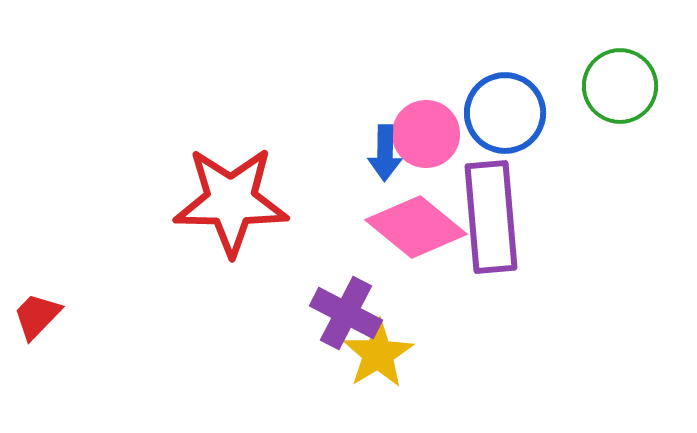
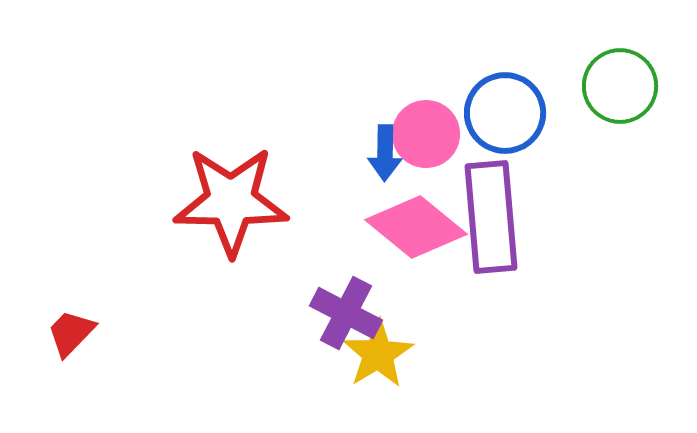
red trapezoid: moved 34 px right, 17 px down
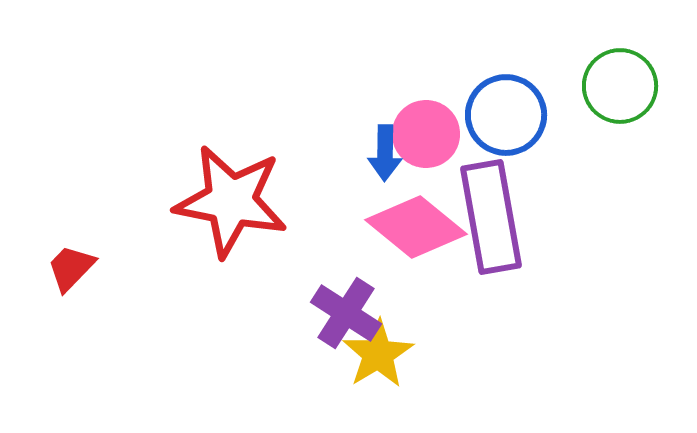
blue circle: moved 1 px right, 2 px down
red star: rotated 10 degrees clockwise
purple rectangle: rotated 5 degrees counterclockwise
purple cross: rotated 6 degrees clockwise
red trapezoid: moved 65 px up
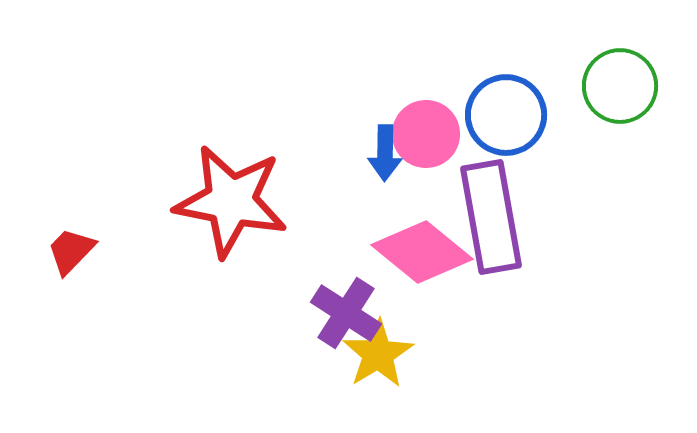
pink diamond: moved 6 px right, 25 px down
red trapezoid: moved 17 px up
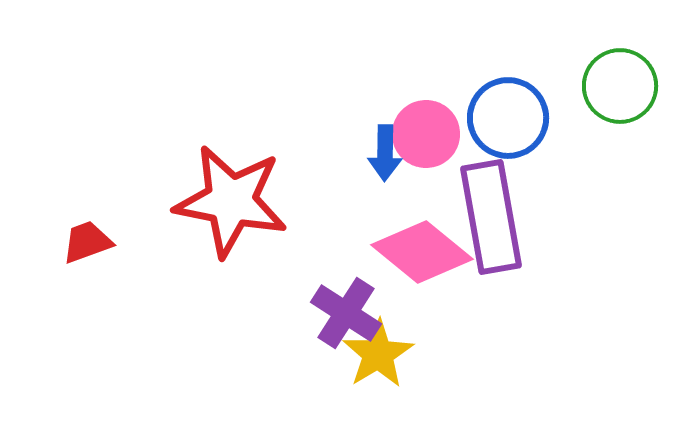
blue circle: moved 2 px right, 3 px down
red trapezoid: moved 16 px right, 9 px up; rotated 26 degrees clockwise
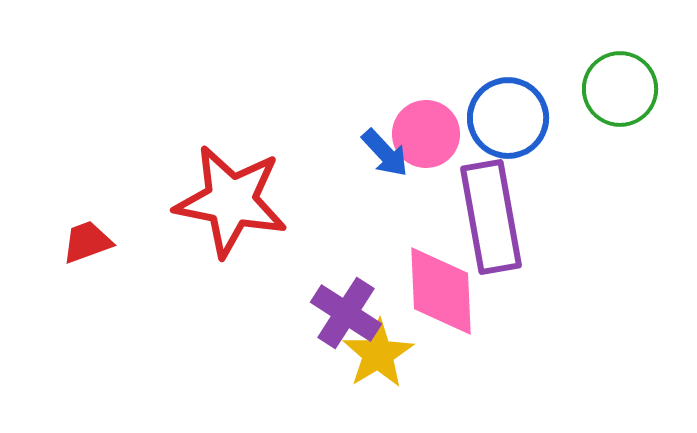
green circle: moved 3 px down
blue arrow: rotated 44 degrees counterclockwise
pink diamond: moved 19 px right, 39 px down; rotated 48 degrees clockwise
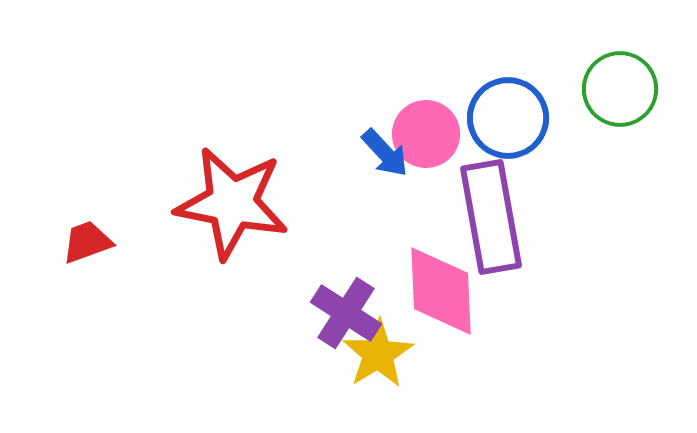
red star: moved 1 px right, 2 px down
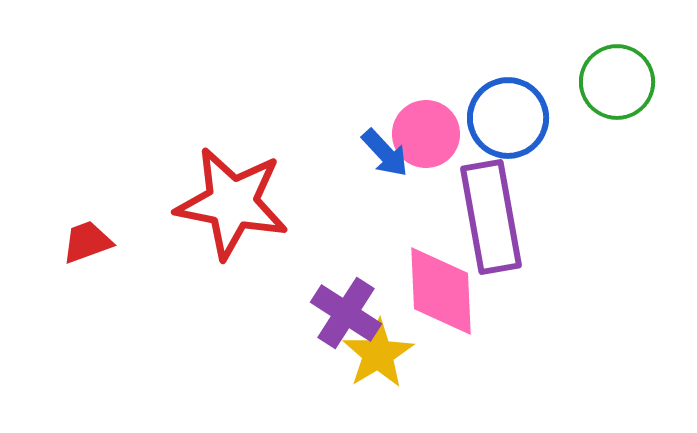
green circle: moved 3 px left, 7 px up
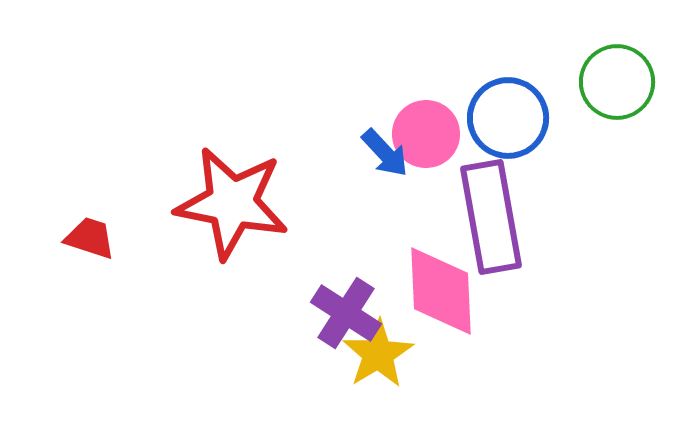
red trapezoid: moved 3 px right, 4 px up; rotated 38 degrees clockwise
